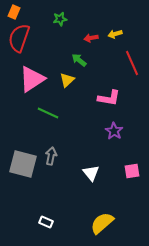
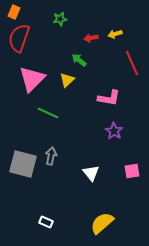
pink triangle: rotated 12 degrees counterclockwise
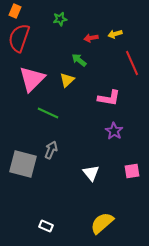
orange rectangle: moved 1 px right, 1 px up
gray arrow: moved 6 px up; rotated 12 degrees clockwise
white rectangle: moved 4 px down
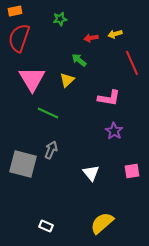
orange rectangle: rotated 56 degrees clockwise
pink triangle: rotated 16 degrees counterclockwise
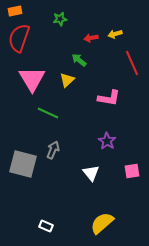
purple star: moved 7 px left, 10 px down
gray arrow: moved 2 px right
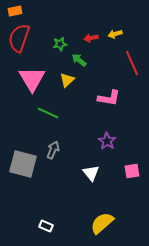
green star: moved 25 px down
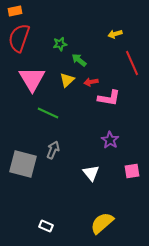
red arrow: moved 44 px down
purple star: moved 3 px right, 1 px up
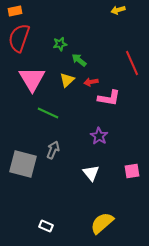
yellow arrow: moved 3 px right, 24 px up
purple star: moved 11 px left, 4 px up
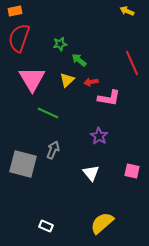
yellow arrow: moved 9 px right, 1 px down; rotated 40 degrees clockwise
pink square: rotated 21 degrees clockwise
